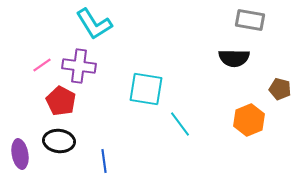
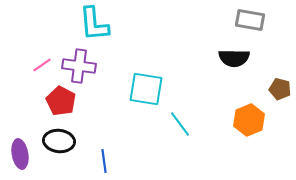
cyan L-shape: rotated 27 degrees clockwise
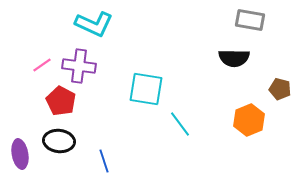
cyan L-shape: rotated 60 degrees counterclockwise
blue line: rotated 10 degrees counterclockwise
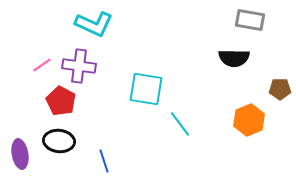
brown pentagon: rotated 15 degrees counterclockwise
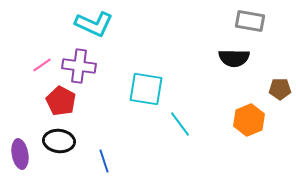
gray rectangle: moved 1 px down
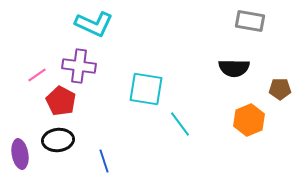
black semicircle: moved 10 px down
pink line: moved 5 px left, 10 px down
black ellipse: moved 1 px left, 1 px up; rotated 12 degrees counterclockwise
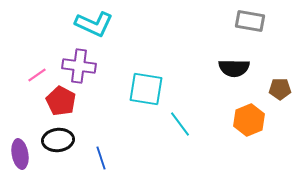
blue line: moved 3 px left, 3 px up
